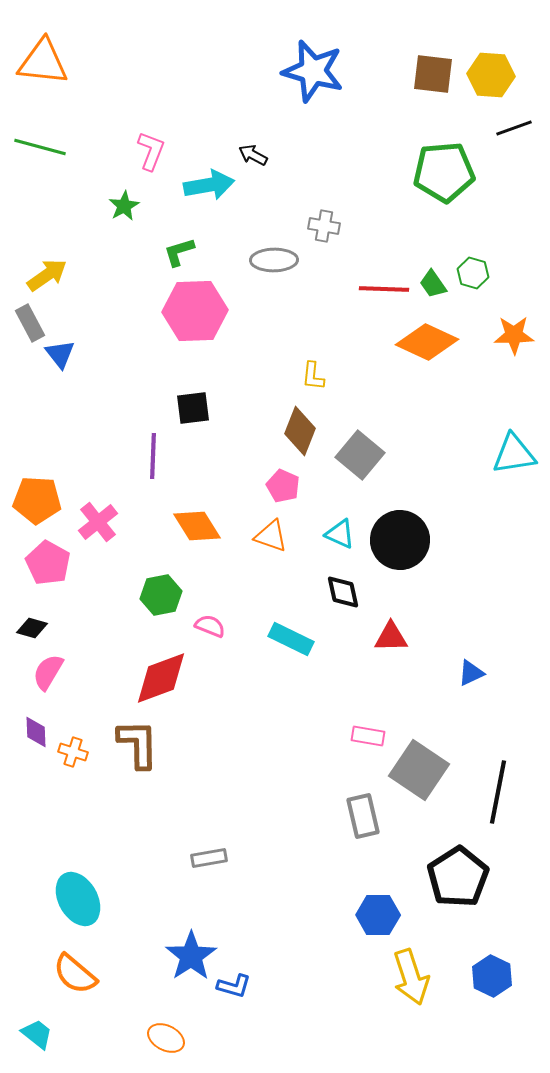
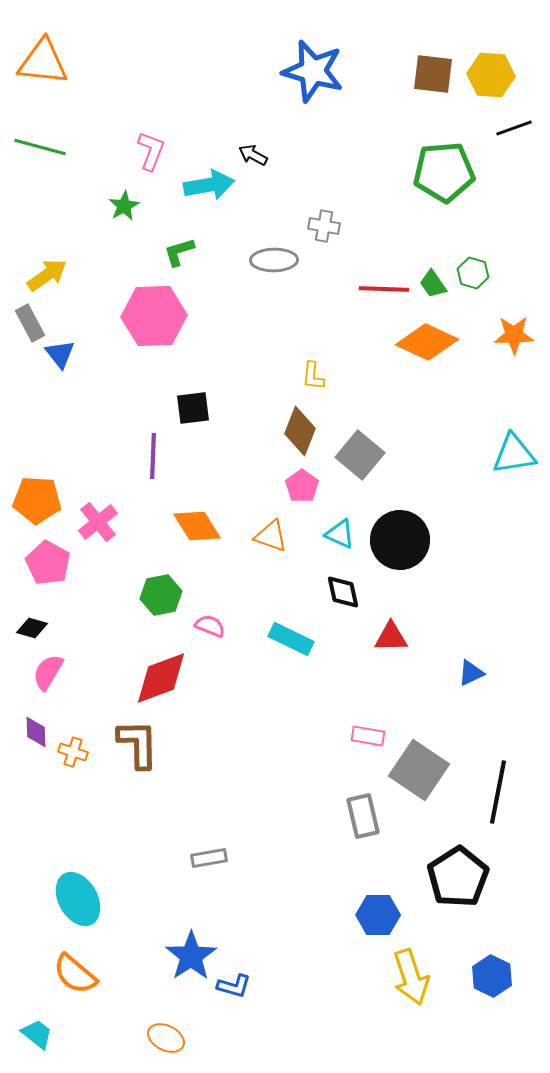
pink hexagon at (195, 311): moved 41 px left, 5 px down
pink pentagon at (283, 486): moved 19 px right; rotated 12 degrees clockwise
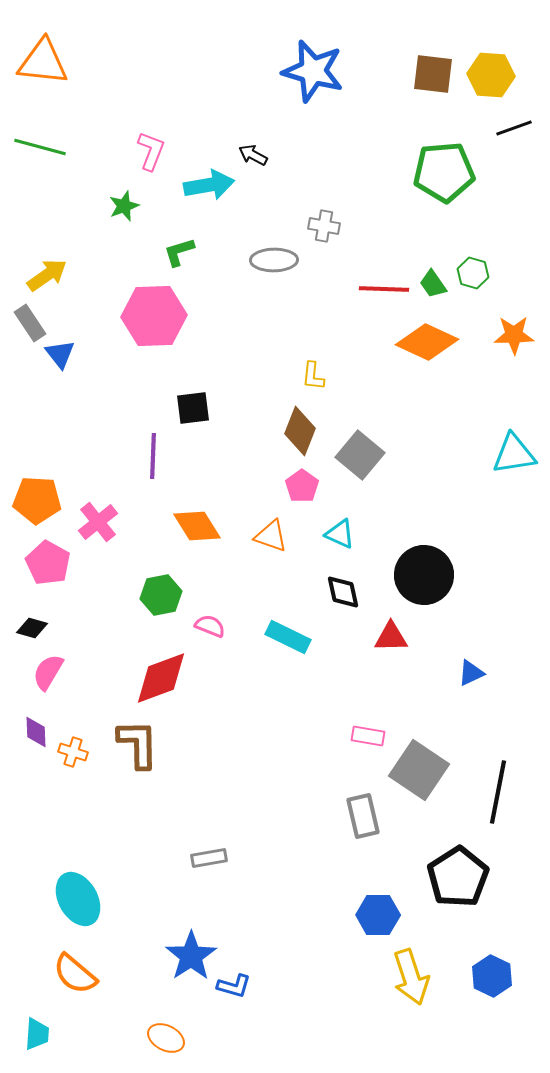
green star at (124, 206): rotated 8 degrees clockwise
gray rectangle at (30, 323): rotated 6 degrees counterclockwise
black circle at (400, 540): moved 24 px right, 35 px down
cyan rectangle at (291, 639): moved 3 px left, 2 px up
cyan trapezoid at (37, 1034): rotated 56 degrees clockwise
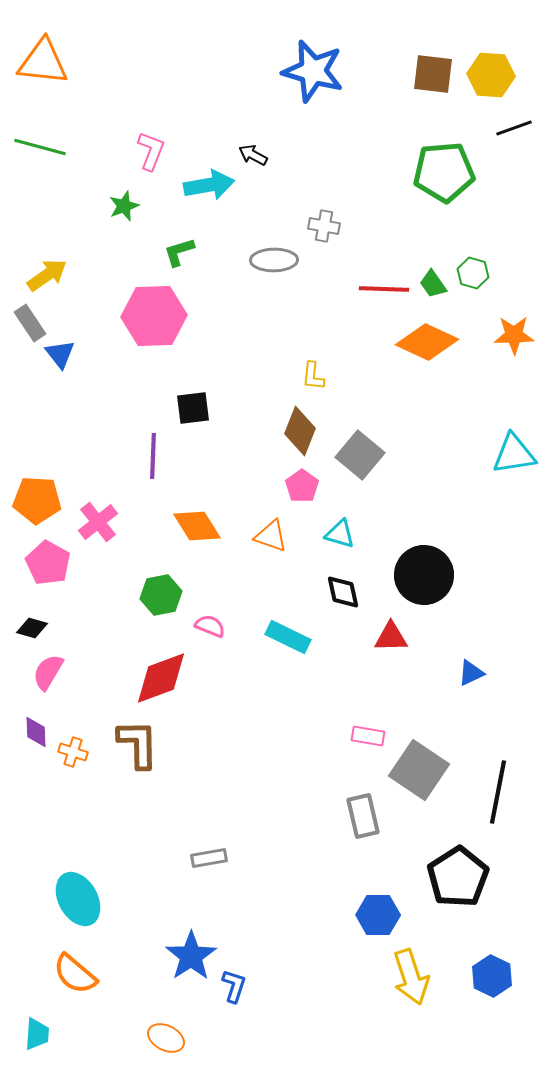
cyan triangle at (340, 534): rotated 8 degrees counterclockwise
blue L-shape at (234, 986): rotated 88 degrees counterclockwise
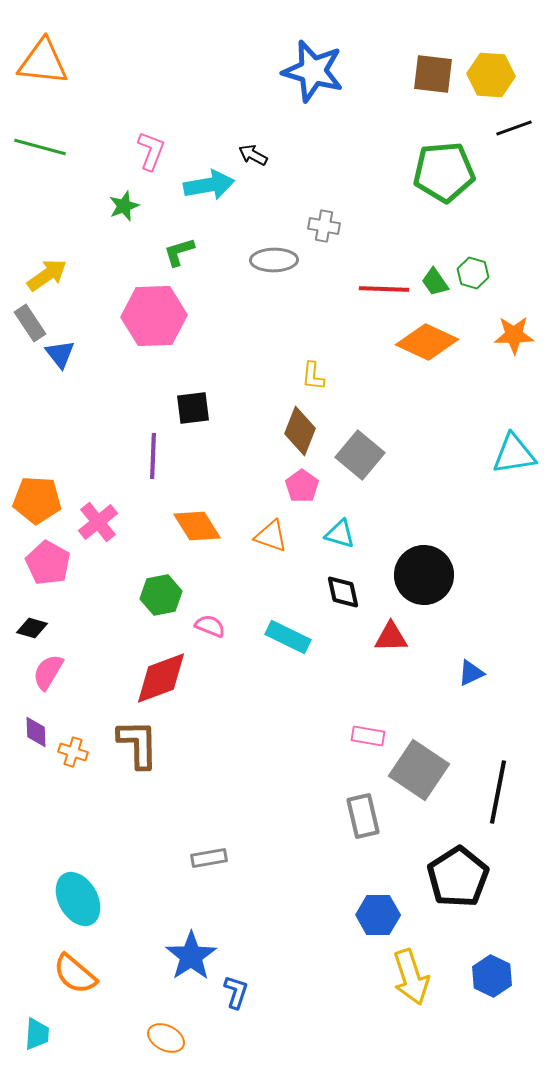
green trapezoid at (433, 284): moved 2 px right, 2 px up
blue L-shape at (234, 986): moved 2 px right, 6 px down
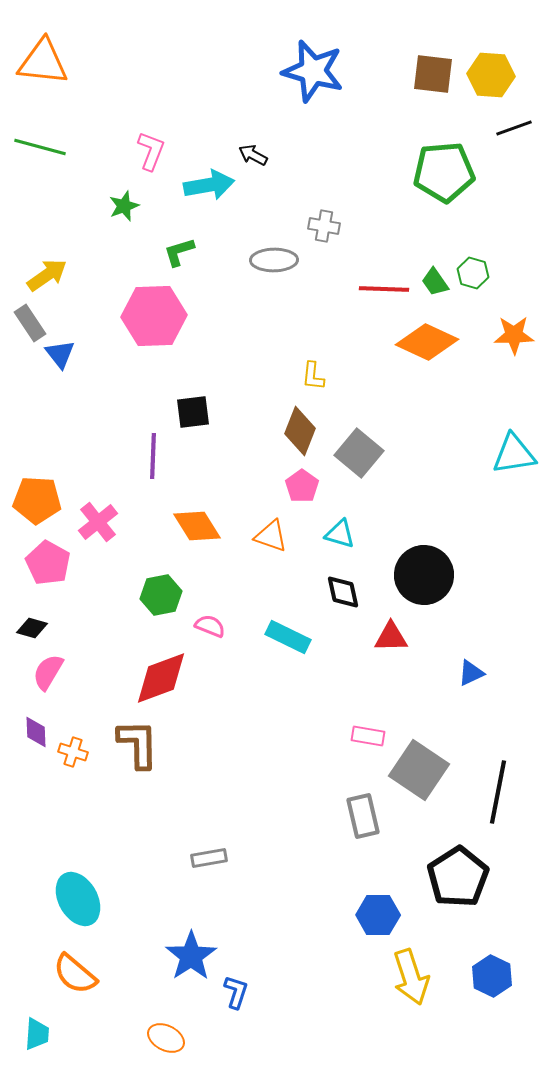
black square at (193, 408): moved 4 px down
gray square at (360, 455): moved 1 px left, 2 px up
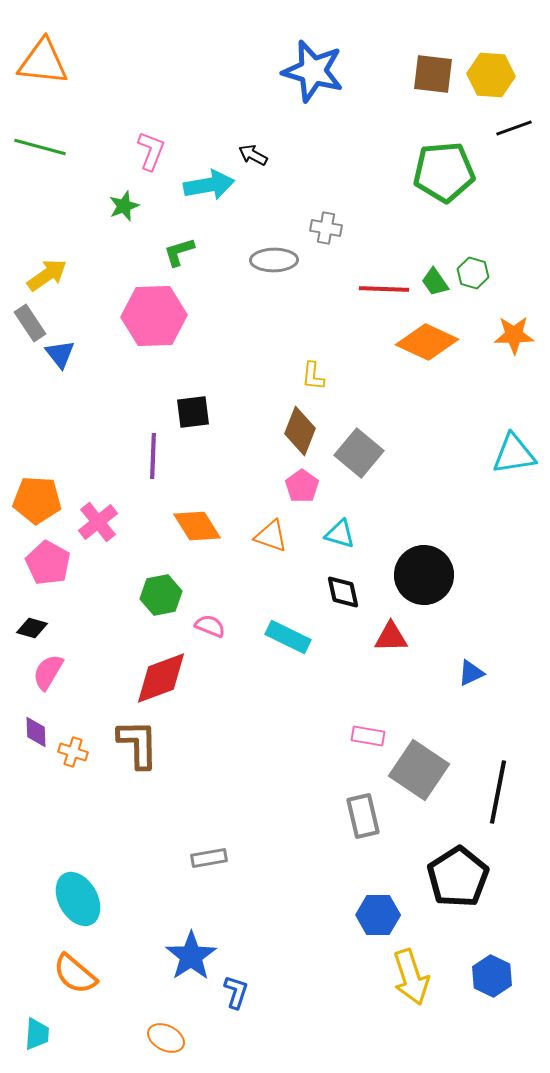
gray cross at (324, 226): moved 2 px right, 2 px down
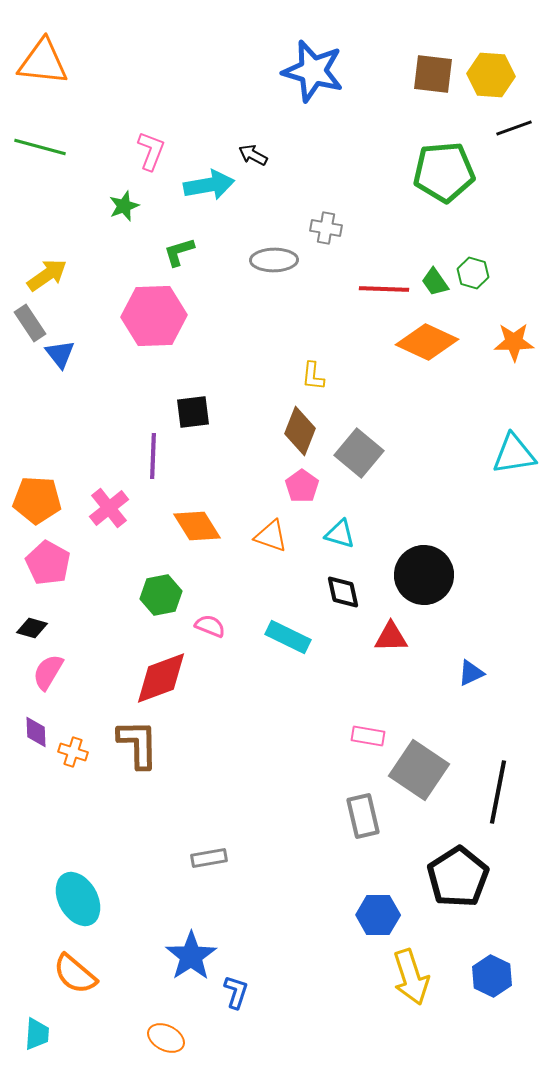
orange star at (514, 335): moved 7 px down
pink cross at (98, 522): moved 11 px right, 14 px up
